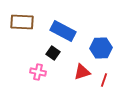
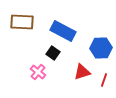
pink cross: rotated 28 degrees clockwise
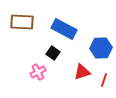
blue rectangle: moved 1 px right, 2 px up
pink cross: rotated 21 degrees clockwise
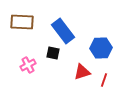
blue rectangle: moved 1 px left, 2 px down; rotated 25 degrees clockwise
black square: rotated 24 degrees counterclockwise
pink cross: moved 10 px left, 7 px up
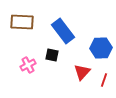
black square: moved 1 px left, 2 px down
red triangle: rotated 30 degrees counterclockwise
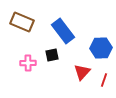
brown rectangle: rotated 20 degrees clockwise
black square: rotated 24 degrees counterclockwise
pink cross: moved 2 px up; rotated 28 degrees clockwise
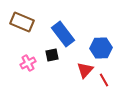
blue rectangle: moved 3 px down
pink cross: rotated 28 degrees counterclockwise
red triangle: moved 3 px right, 2 px up
red line: rotated 48 degrees counterclockwise
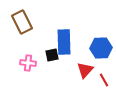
brown rectangle: rotated 40 degrees clockwise
blue rectangle: moved 1 px right, 8 px down; rotated 35 degrees clockwise
pink cross: rotated 35 degrees clockwise
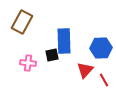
brown rectangle: rotated 55 degrees clockwise
blue rectangle: moved 1 px up
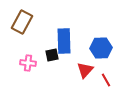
red line: moved 2 px right
